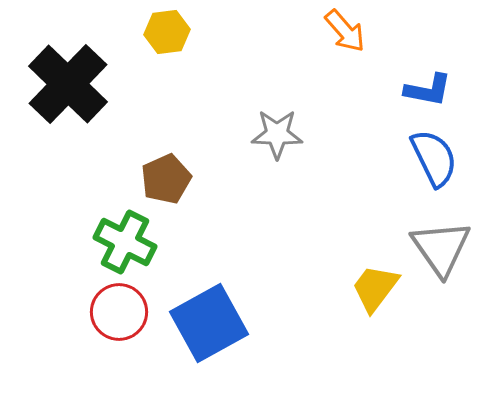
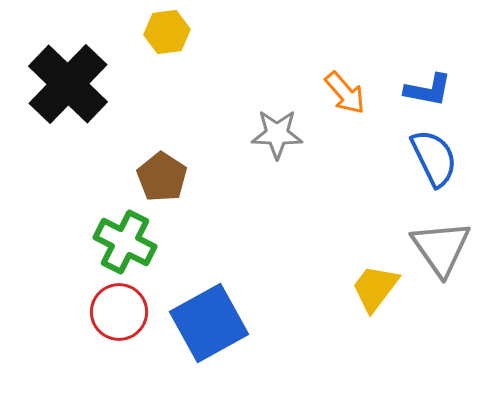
orange arrow: moved 62 px down
brown pentagon: moved 4 px left, 2 px up; rotated 15 degrees counterclockwise
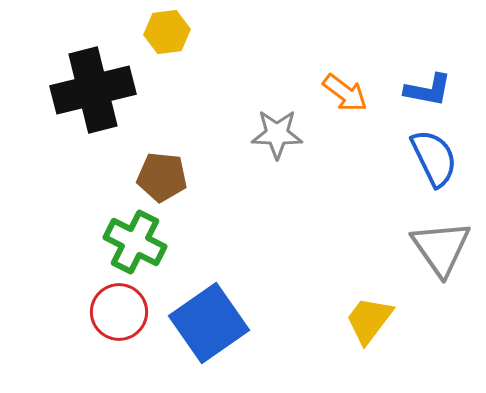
black cross: moved 25 px right, 6 px down; rotated 32 degrees clockwise
orange arrow: rotated 12 degrees counterclockwise
brown pentagon: rotated 27 degrees counterclockwise
green cross: moved 10 px right
yellow trapezoid: moved 6 px left, 32 px down
blue square: rotated 6 degrees counterclockwise
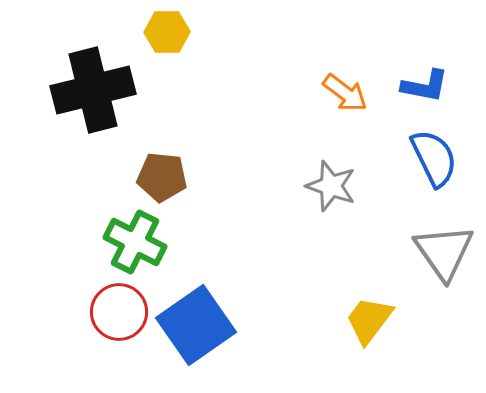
yellow hexagon: rotated 6 degrees clockwise
blue L-shape: moved 3 px left, 4 px up
gray star: moved 54 px right, 52 px down; rotated 18 degrees clockwise
gray triangle: moved 3 px right, 4 px down
blue square: moved 13 px left, 2 px down
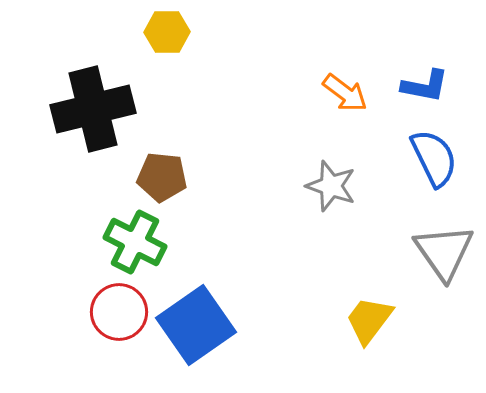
black cross: moved 19 px down
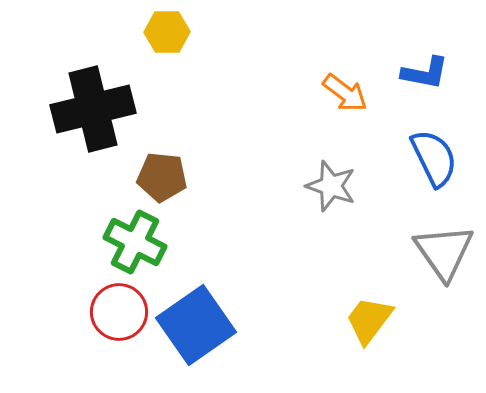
blue L-shape: moved 13 px up
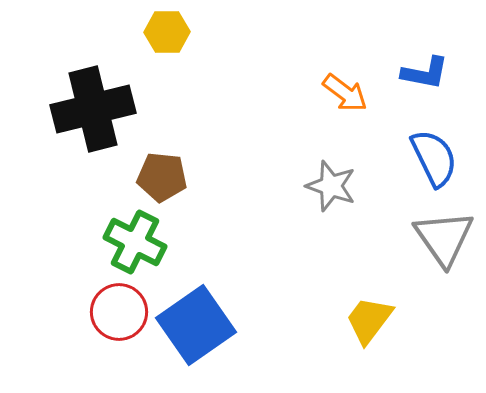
gray triangle: moved 14 px up
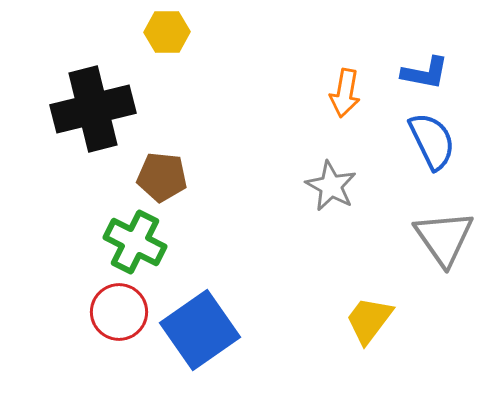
orange arrow: rotated 63 degrees clockwise
blue semicircle: moved 2 px left, 17 px up
gray star: rotated 9 degrees clockwise
blue square: moved 4 px right, 5 px down
